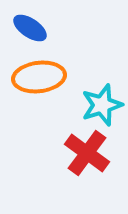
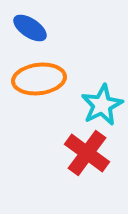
orange ellipse: moved 2 px down
cyan star: rotated 9 degrees counterclockwise
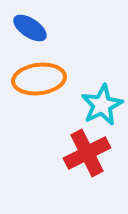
red cross: rotated 27 degrees clockwise
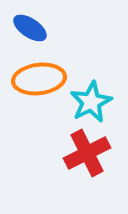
cyan star: moved 11 px left, 3 px up
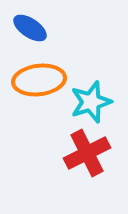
orange ellipse: moved 1 px down
cyan star: rotated 9 degrees clockwise
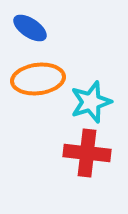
orange ellipse: moved 1 px left, 1 px up
red cross: rotated 33 degrees clockwise
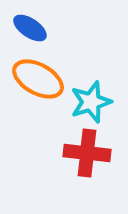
orange ellipse: rotated 36 degrees clockwise
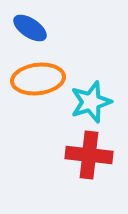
orange ellipse: rotated 36 degrees counterclockwise
red cross: moved 2 px right, 2 px down
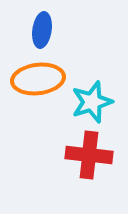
blue ellipse: moved 12 px right, 2 px down; rotated 64 degrees clockwise
cyan star: moved 1 px right
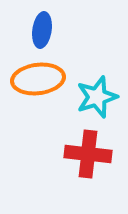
cyan star: moved 5 px right, 5 px up
red cross: moved 1 px left, 1 px up
